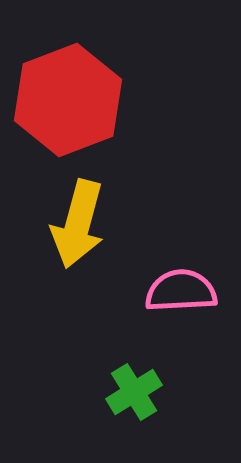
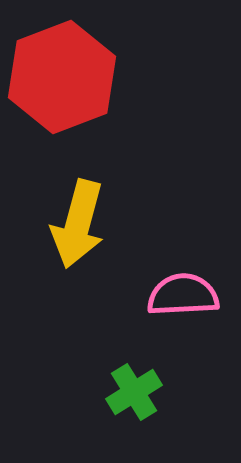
red hexagon: moved 6 px left, 23 px up
pink semicircle: moved 2 px right, 4 px down
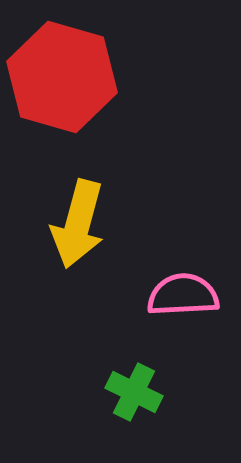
red hexagon: rotated 23 degrees counterclockwise
green cross: rotated 32 degrees counterclockwise
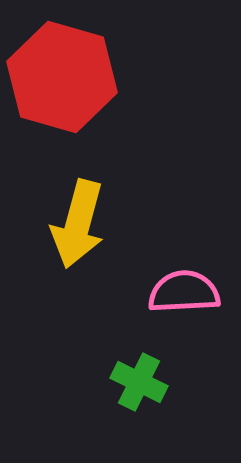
pink semicircle: moved 1 px right, 3 px up
green cross: moved 5 px right, 10 px up
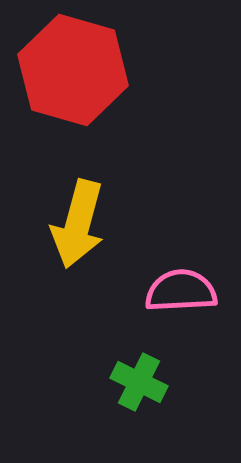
red hexagon: moved 11 px right, 7 px up
pink semicircle: moved 3 px left, 1 px up
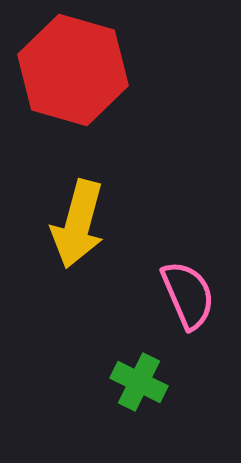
pink semicircle: moved 7 px right, 4 px down; rotated 70 degrees clockwise
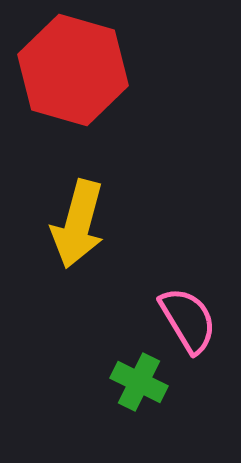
pink semicircle: moved 25 px down; rotated 8 degrees counterclockwise
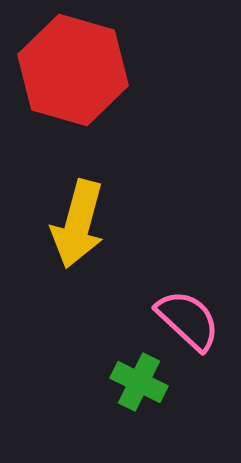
pink semicircle: rotated 16 degrees counterclockwise
